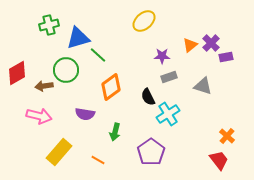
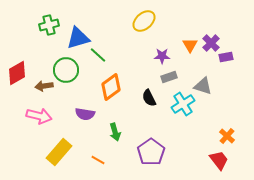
orange triangle: rotated 21 degrees counterclockwise
black semicircle: moved 1 px right, 1 px down
cyan cross: moved 15 px right, 10 px up
green arrow: rotated 30 degrees counterclockwise
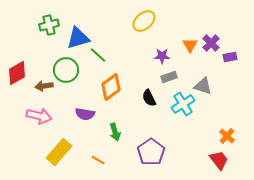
purple rectangle: moved 4 px right
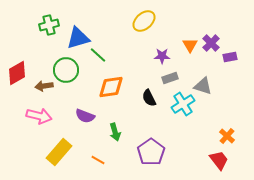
gray rectangle: moved 1 px right, 1 px down
orange diamond: rotated 28 degrees clockwise
purple semicircle: moved 2 px down; rotated 12 degrees clockwise
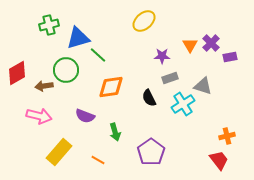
orange cross: rotated 35 degrees clockwise
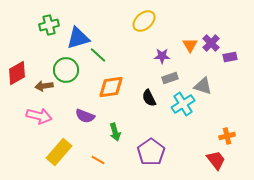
red trapezoid: moved 3 px left
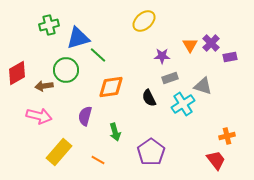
purple semicircle: rotated 84 degrees clockwise
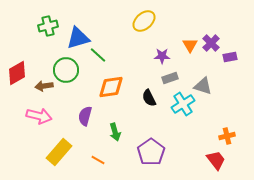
green cross: moved 1 px left, 1 px down
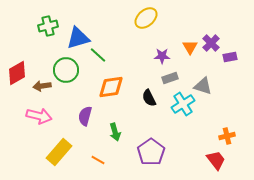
yellow ellipse: moved 2 px right, 3 px up
orange triangle: moved 2 px down
brown arrow: moved 2 px left
